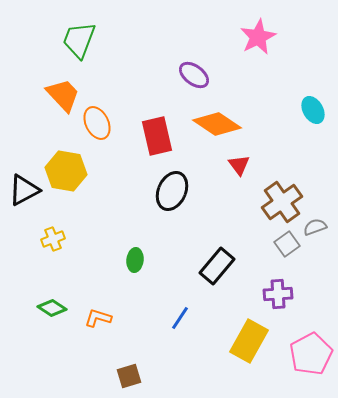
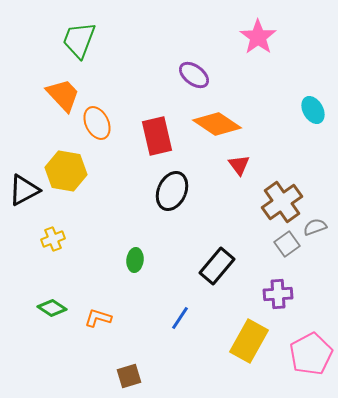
pink star: rotated 9 degrees counterclockwise
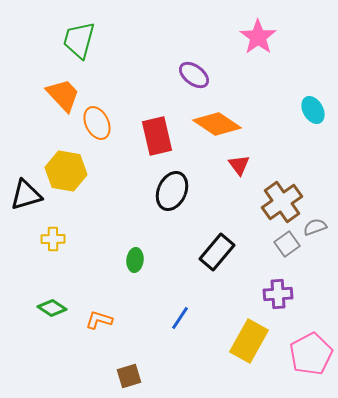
green trapezoid: rotated 6 degrees counterclockwise
black triangle: moved 2 px right, 5 px down; rotated 12 degrees clockwise
yellow cross: rotated 20 degrees clockwise
black rectangle: moved 14 px up
orange L-shape: moved 1 px right, 2 px down
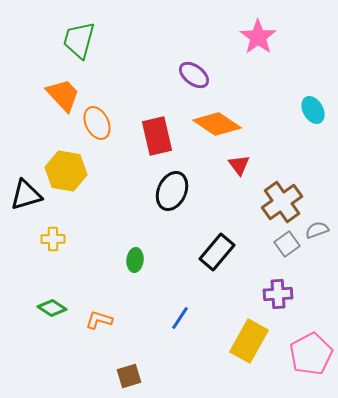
gray semicircle: moved 2 px right, 3 px down
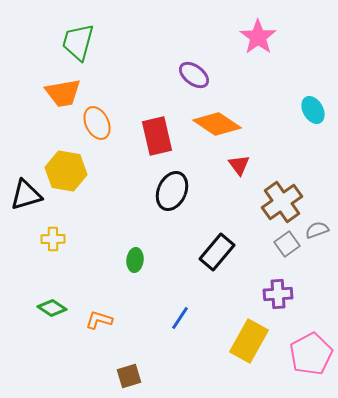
green trapezoid: moved 1 px left, 2 px down
orange trapezoid: moved 2 px up; rotated 123 degrees clockwise
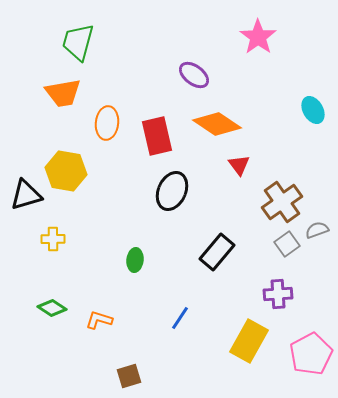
orange ellipse: moved 10 px right; rotated 32 degrees clockwise
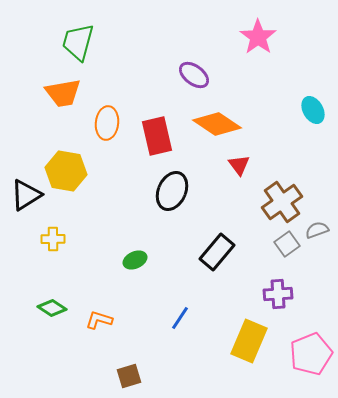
black triangle: rotated 16 degrees counterclockwise
green ellipse: rotated 60 degrees clockwise
yellow rectangle: rotated 6 degrees counterclockwise
pink pentagon: rotated 6 degrees clockwise
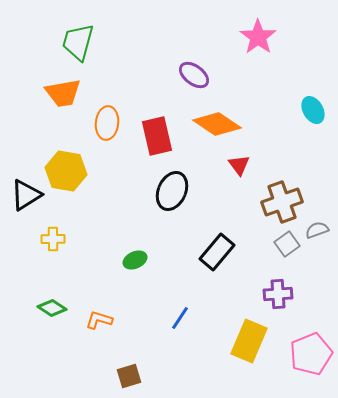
brown cross: rotated 15 degrees clockwise
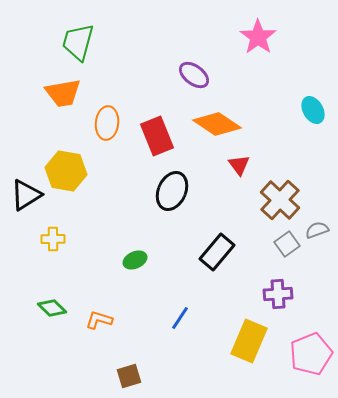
red rectangle: rotated 9 degrees counterclockwise
brown cross: moved 2 px left, 2 px up; rotated 27 degrees counterclockwise
green diamond: rotated 12 degrees clockwise
